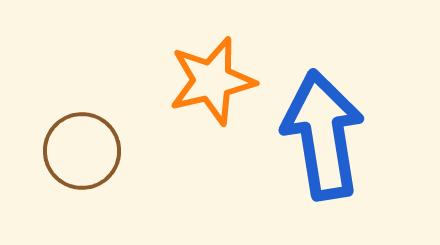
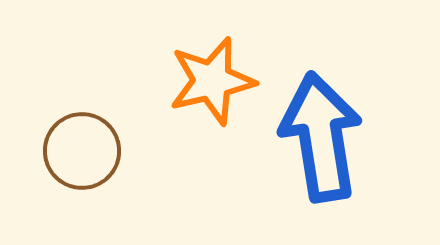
blue arrow: moved 2 px left, 2 px down
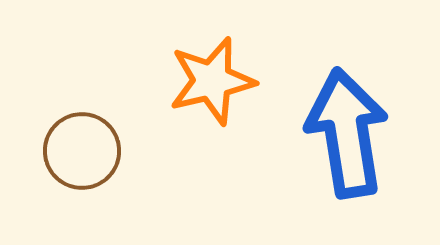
blue arrow: moved 26 px right, 4 px up
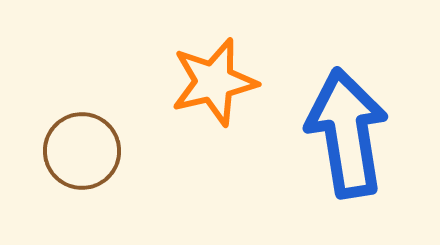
orange star: moved 2 px right, 1 px down
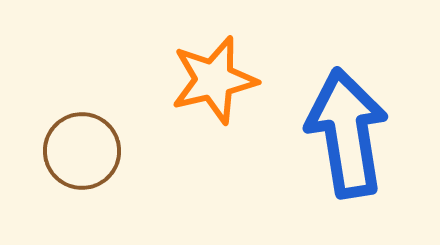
orange star: moved 2 px up
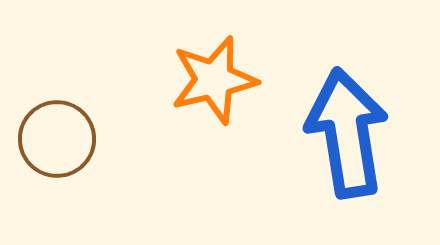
brown circle: moved 25 px left, 12 px up
